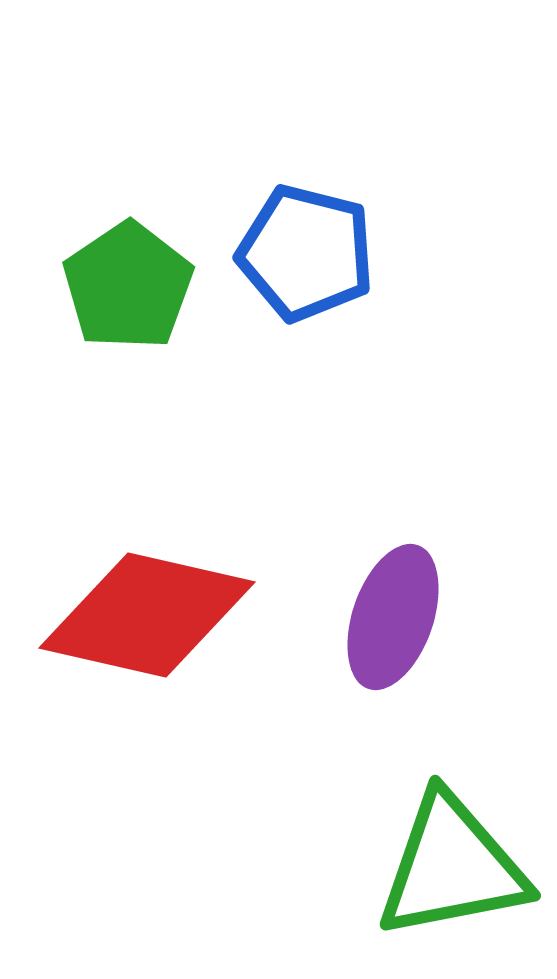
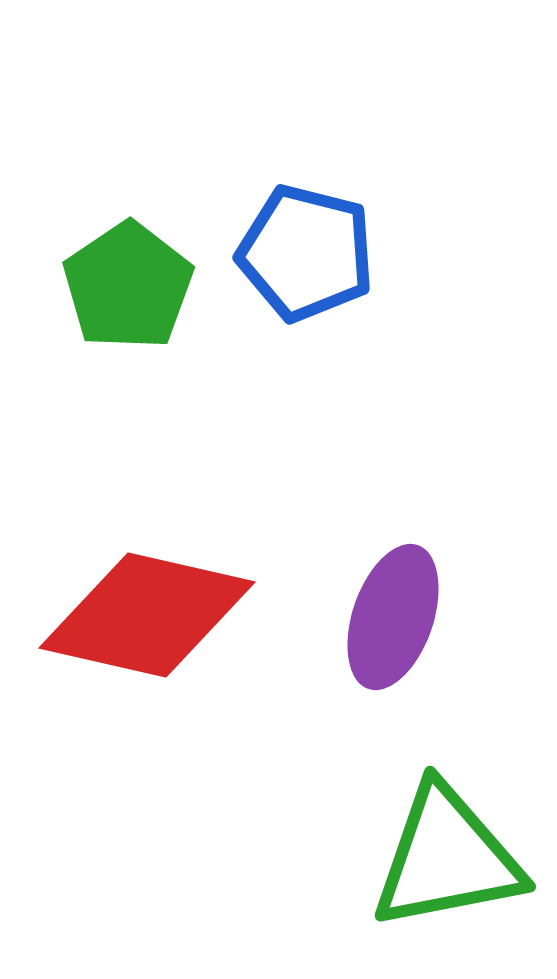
green triangle: moved 5 px left, 9 px up
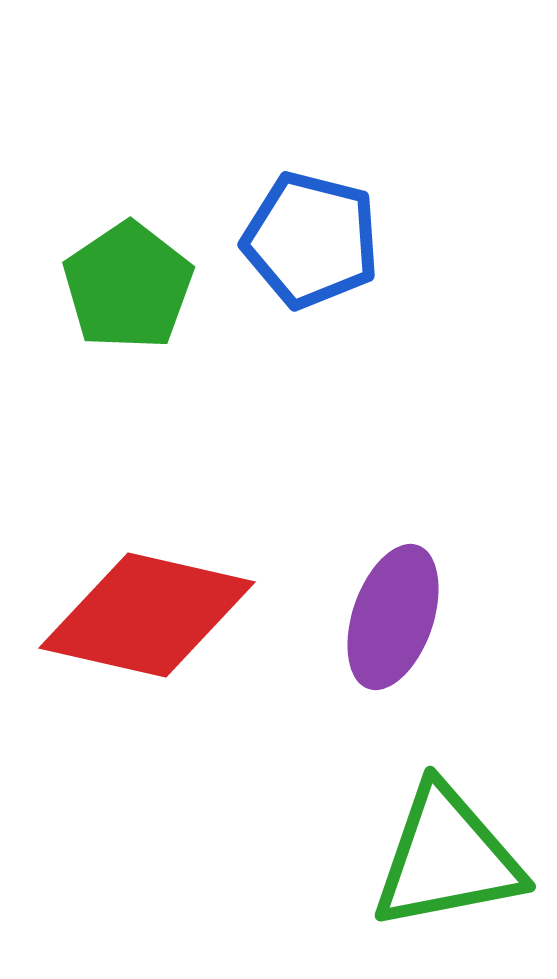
blue pentagon: moved 5 px right, 13 px up
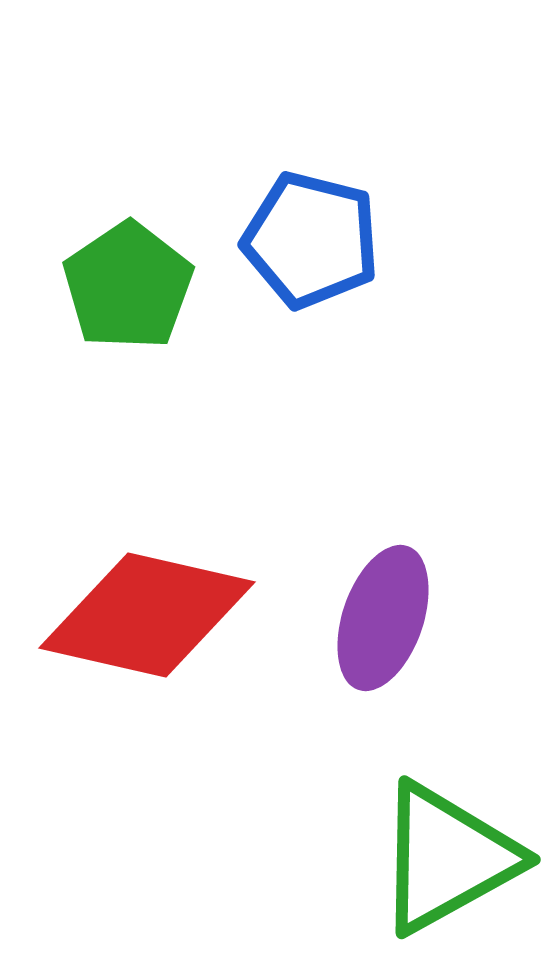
purple ellipse: moved 10 px left, 1 px down
green triangle: rotated 18 degrees counterclockwise
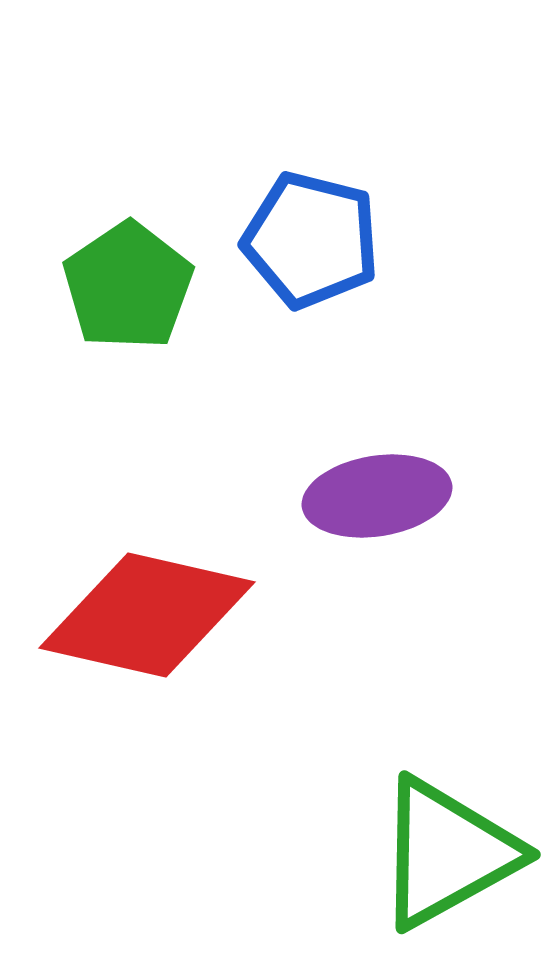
purple ellipse: moved 6 px left, 122 px up; rotated 62 degrees clockwise
green triangle: moved 5 px up
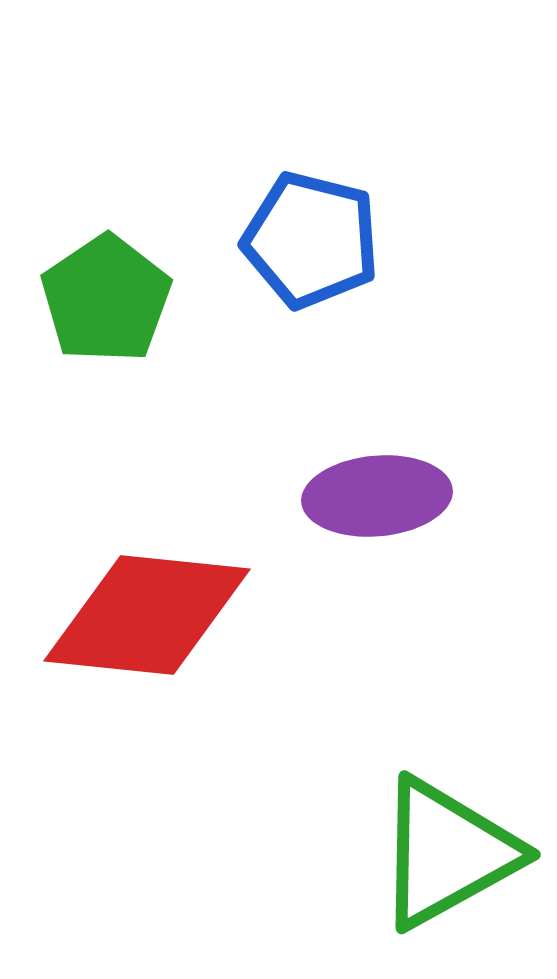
green pentagon: moved 22 px left, 13 px down
purple ellipse: rotated 4 degrees clockwise
red diamond: rotated 7 degrees counterclockwise
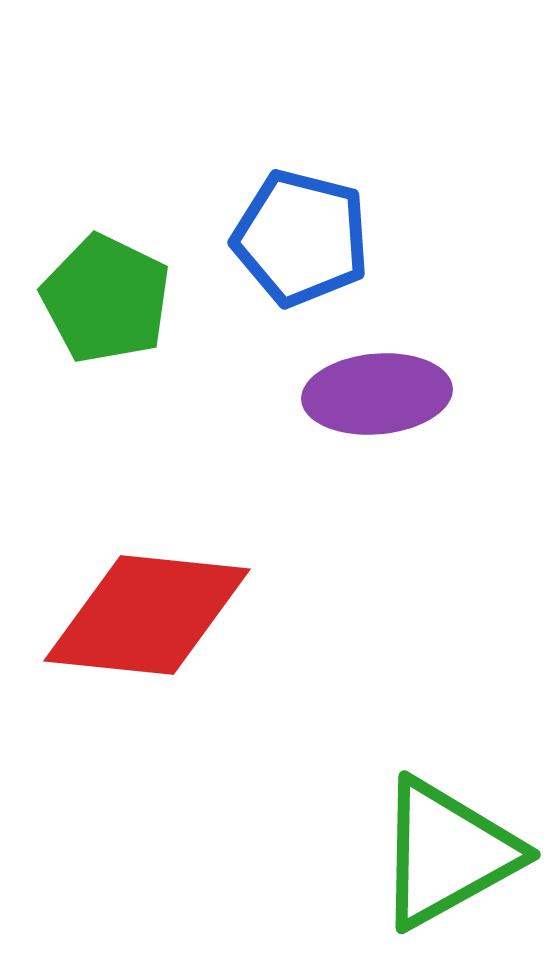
blue pentagon: moved 10 px left, 2 px up
green pentagon: rotated 12 degrees counterclockwise
purple ellipse: moved 102 px up
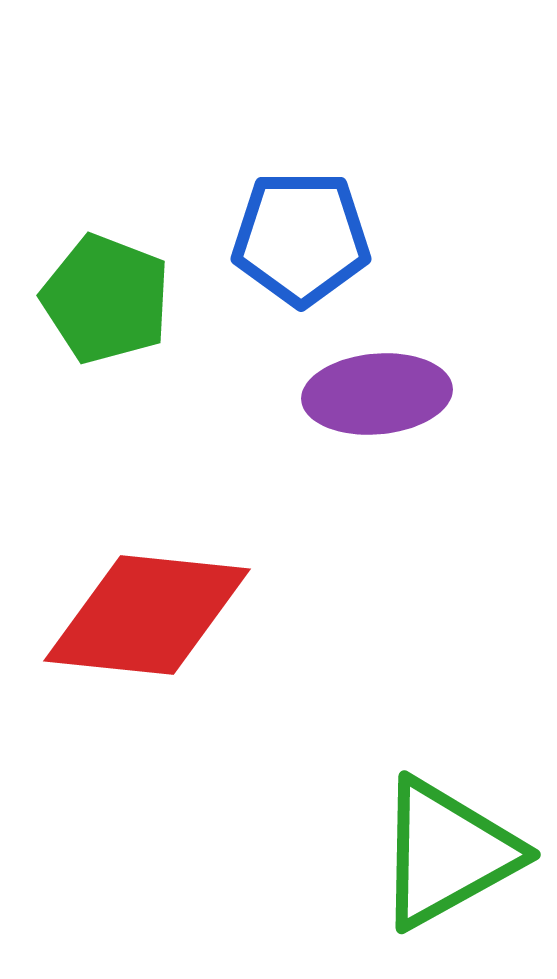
blue pentagon: rotated 14 degrees counterclockwise
green pentagon: rotated 5 degrees counterclockwise
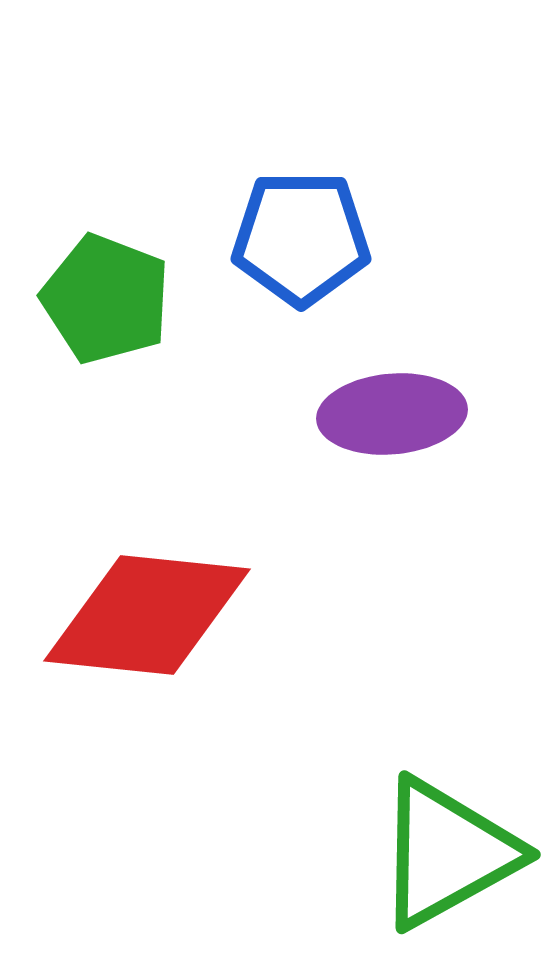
purple ellipse: moved 15 px right, 20 px down
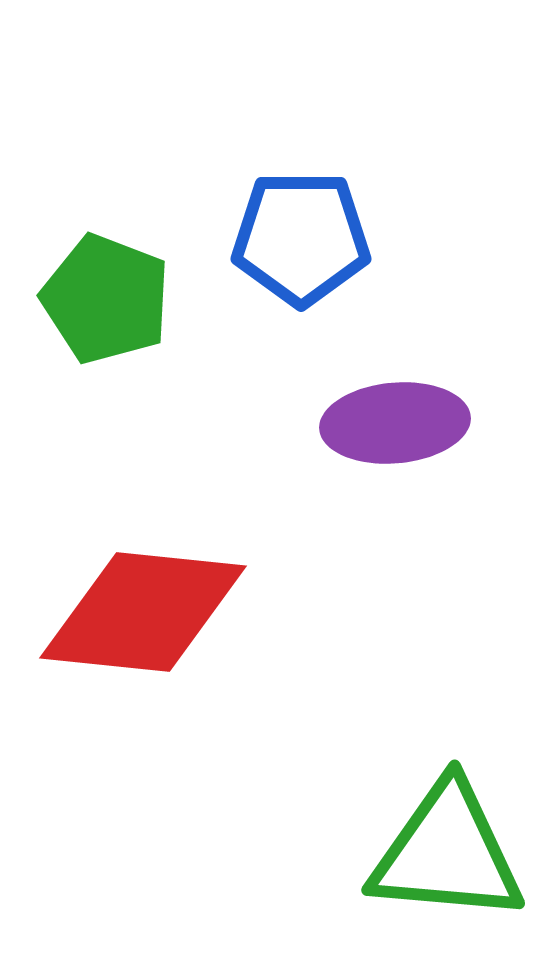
purple ellipse: moved 3 px right, 9 px down
red diamond: moved 4 px left, 3 px up
green triangle: rotated 34 degrees clockwise
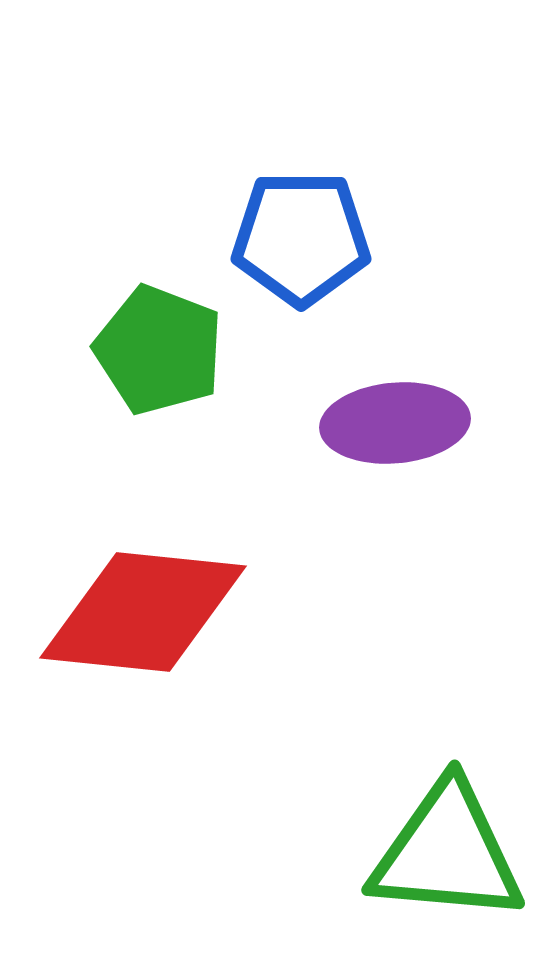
green pentagon: moved 53 px right, 51 px down
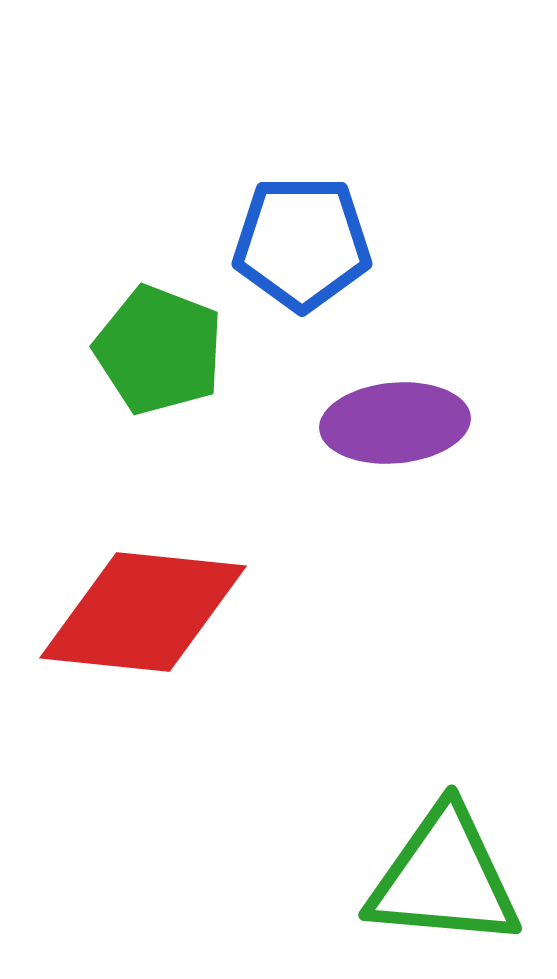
blue pentagon: moved 1 px right, 5 px down
green triangle: moved 3 px left, 25 px down
